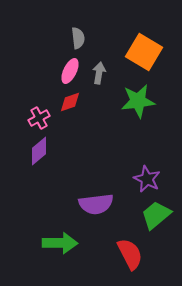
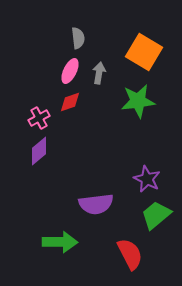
green arrow: moved 1 px up
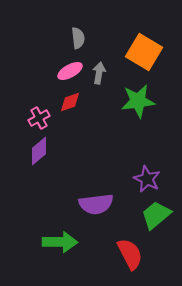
pink ellipse: rotated 35 degrees clockwise
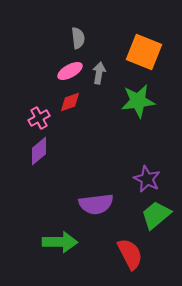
orange square: rotated 9 degrees counterclockwise
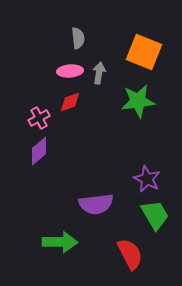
pink ellipse: rotated 25 degrees clockwise
green trapezoid: moved 1 px left; rotated 100 degrees clockwise
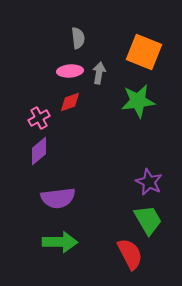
purple star: moved 2 px right, 3 px down
purple semicircle: moved 38 px left, 6 px up
green trapezoid: moved 7 px left, 5 px down
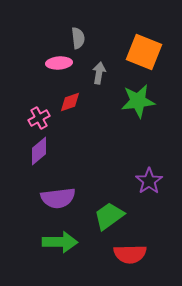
pink ellipse: moved 11 px left, 8 px up
purple star: moved 1 px up; rotated 12 degrees clockwise
green trapezoid: moved 39 px left, 4 px up; rotated 96 degrees counterclockwise
red semicircle: rotated 116 degrees clockwise
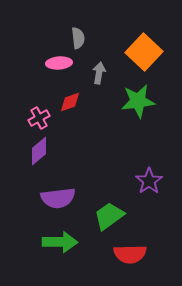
orange square: rotated 21 degrees clockwise
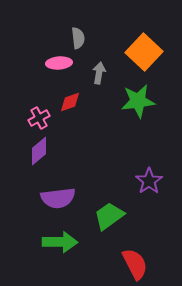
red semicircle: moved 5 px right, 10 px down; rotated 116 degrees counterclockwise
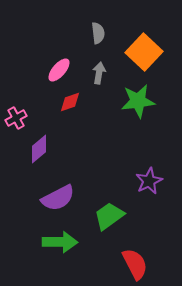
gray semicircle: moved 20 px right, 5 px up
pink ellipse: moved 7 px down; rotated 45 degrees counterclockwise
pink cross: moved 23 px left
purple diamond: moved 2 px up
purple star: rotated 8 degrees clockwise
purple semicircle: rotated 20 degrees counterclockwise
